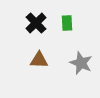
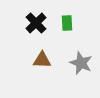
brown triangle: moved 3 px right
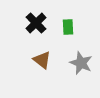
green rectangle: moved 1 px right, 4 px down
brown triangle: rotated 36 degrees clockwise
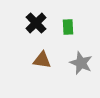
brown triangle: rotated 30 degrees counterclockwise
